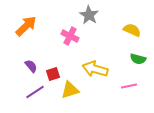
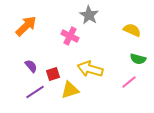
yellow arrow: moved 5 px left
pink line: moved 4 px up; rotated 28 degrees counterclockwise
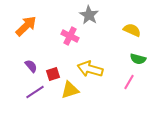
pink line: rotated 21 degrees counterclockwise
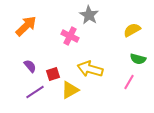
yellow semicircle: rotated 54 degrees counterclockwise
purple semicircle: moved 1 px left
yellow triangle: rotated 12 degrees counterclockwise
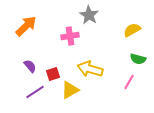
pink cross: rotated 36 degrees counterclockwise
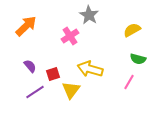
pink cross: rotated 24 degrees counterclockwise
yellow triangle: moved 1 px right; rotated 24 degrees counterclockwise
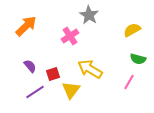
yellow arrow: rotated 15 degrees clockwise
